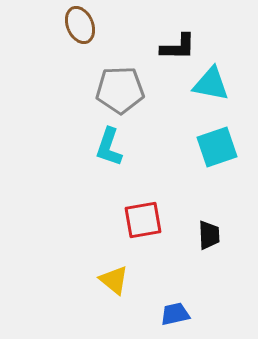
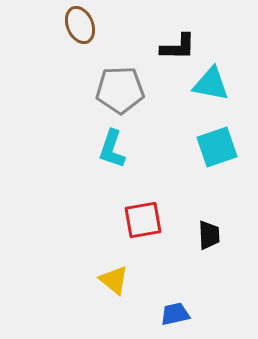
cyan L-shape: moved 3 px right, 2 px down
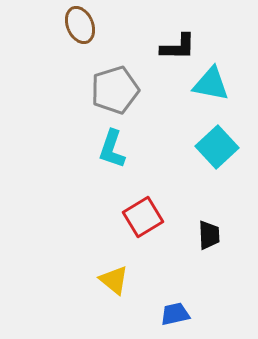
gray pentagon: moved 5 px left; rotated 15 degrees counterclockwise
cyan square: rotated 24 degrees counterclockwise
red square: moved 3 px up; rotated 21 degrees counterclockwise
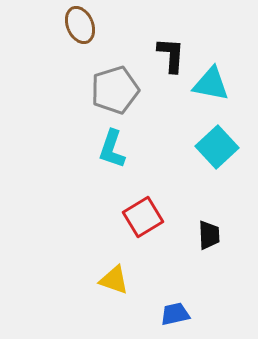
black L-shape: moved 7 px left, 8 px down; rotated 87 degrees counterclockwise
yellow triangle: rotated 20 degrees counterclockwise
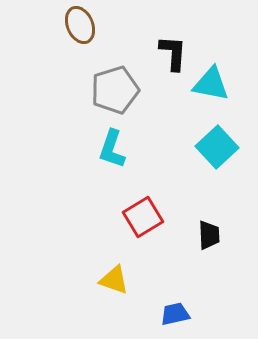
black L-shape: moved 2 px right, 2 px up
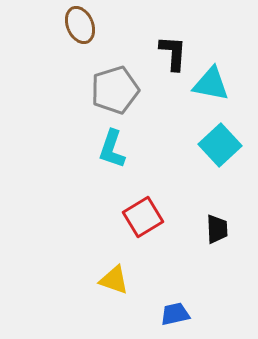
cyan square: moved 3 px right, 2 px up
black trapezoid: moved 8 px right, 6 px up
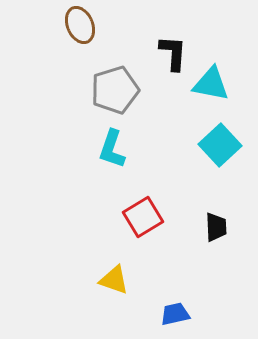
black trapezoid: moved 1 px left, 2 px up
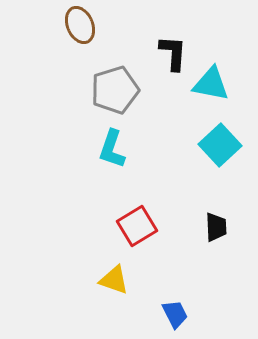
red square: moved 6 px left, 9 px down
blue trapezoid: rotated 76 degrees clockwise
